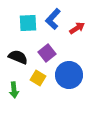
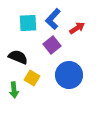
purple square: moved 5 px right, 8 px up
yellow square: moved 6 px left
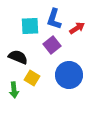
blue L-shape: moved 1 px right; rotated 25 degrees counterclockwise
cyan square: moved 2 px right, 3 px down
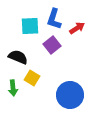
blue circle: moved 1 px right, 20 px down
green arrow: moved 1 px left, 2 px up
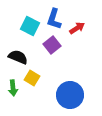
cyan square: rotated 30 degrees clockwise
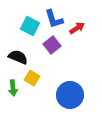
blue L-shape: rotated 35 degrees counterclockwise
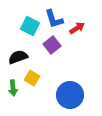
black semicircle: rotated 42 degrees counterclockwise
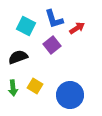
cyan square: moved 4 px left
yellow square: moved 3 px right, 8 px down
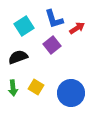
cyan square: moved 2 px left; rotated 30 degrees clockwise
yellow square: moved 1 px right, 1 px down
blue circle: moved 1 px right, 2 px up
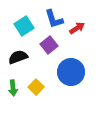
purple square: moved 3 px left
yellow square: rotated 14 degrees clockwise
blue circle: moved 21 px up
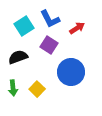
blue L-shape: moved 4 px left; rotated 10 degrees counterclockwise
purple square: rotated 18 degrees counterclockwise
yellow square: moved 1 px right, 2 px down
